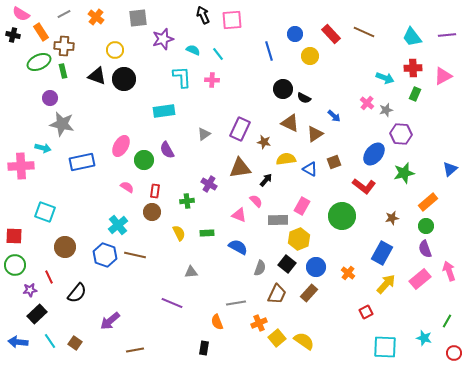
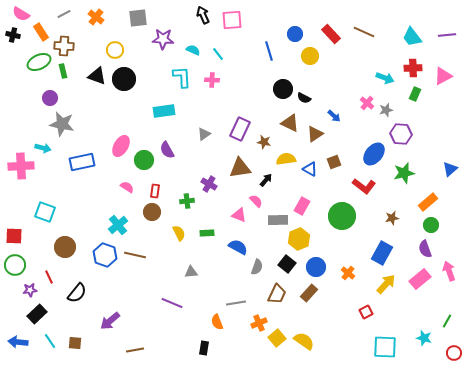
purple star at (163, 39): rotated 20 degrees clockwise
green circle at (426, 226): moved 5 px right, 1 px up
gray semicircle at (260, 268): moved 3 px left, 1 px up
brown square at (75, 343): rotated 32 degrees counterclockwise
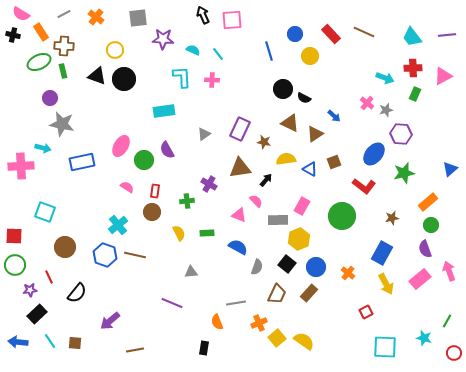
yellow arrow at (386, 284): rotated 110 degrees clockwise
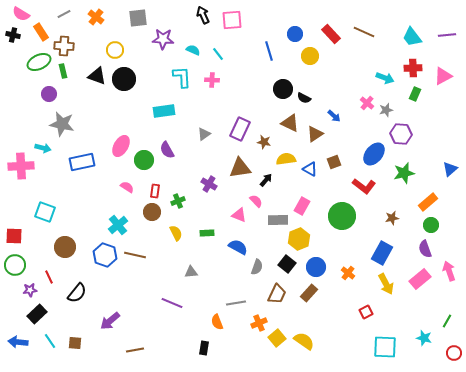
purple circle at (50, 98): moved 1 px left, 4 px up
green cross at (187, 201): moved 9 px left; rotated 16 degrees counterclockwise
yellow semicircle at (179, 233): moved 3 px left
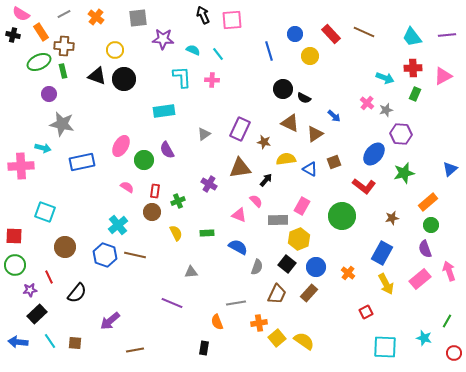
orange cross at (259, 323): rotated 14 degrees clockwise
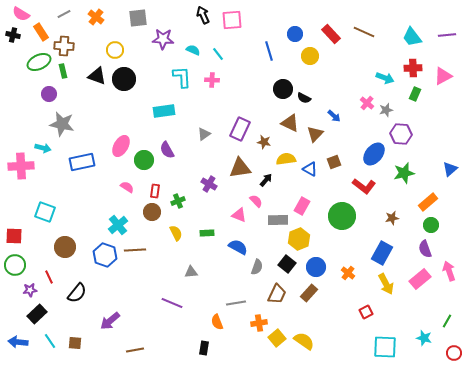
brown triangle at (315, 134): rotated 12 degrees counterclockwise
brown line at (135, 255): moved 5 px up; rotated 15 degrees counterclockwise
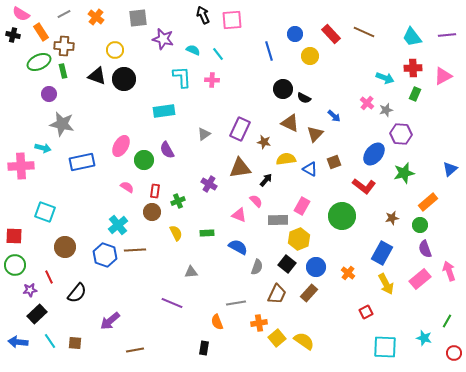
purple star at (163, 39): rotated 10 degrees clockwise
green circle at (431, 225): moved 11 px left
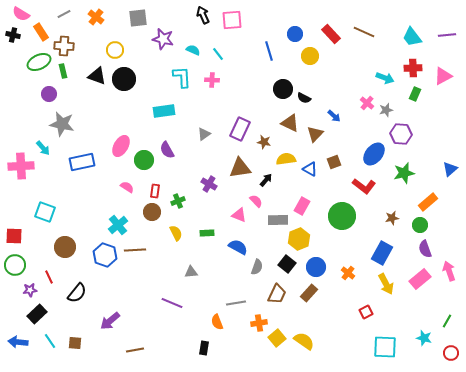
cyan arrow at (43, 148): rotated 35 degrees clockwise
red circle at (454, 353): moved 3 px left
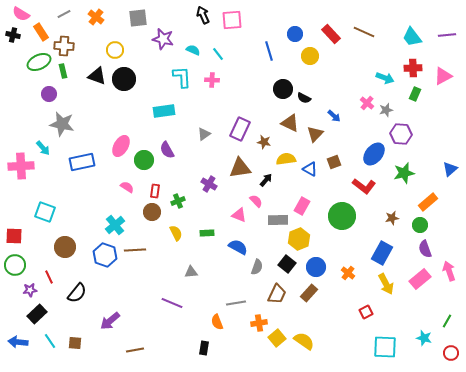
cyan cross at (118, 225): moved 3 px left
